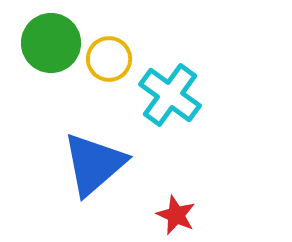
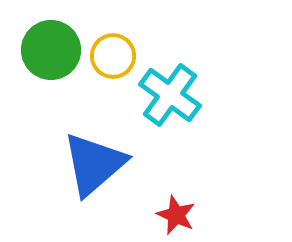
green circle: moved 7 px down
yellow circle: moved 4 px right, 3 px up
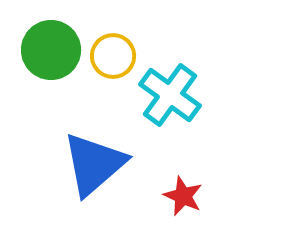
red star: moved 7 px right, 19 px up
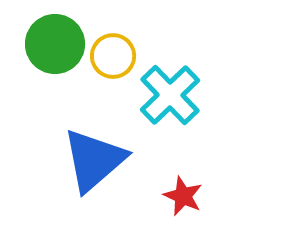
green circle: moved 4 px right, 6 px up
cyan cross: rotated 10 degrees clockwise
blue triangle: moved 4 px up
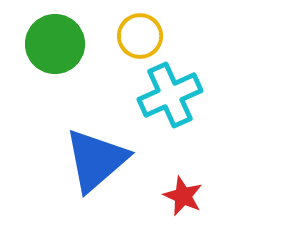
yellow circle: moved 27 px right, 20 px up
cyan cross: rotated 20 degrees clockwise
blue triangle: moved 2 px right
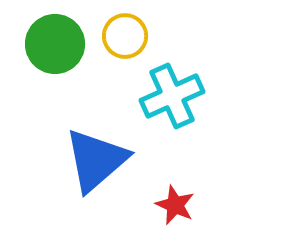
yellow circle: moved 15 px left
cyan cross: moved 2 px right, 1 px down
red star: moved 8 px left, 9 px down
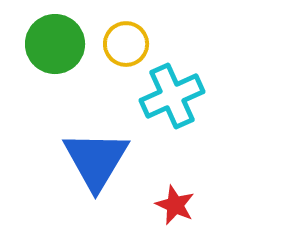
yellow circle: moved 1 px right, 8 px down
blue triangle: rotated 18 degrees counterclockwise
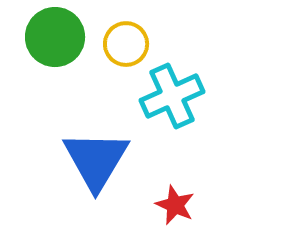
green circle: moved 7 px up
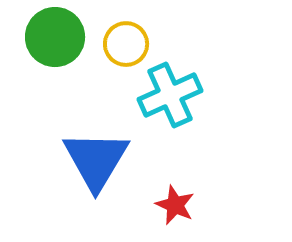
cyan cross: moved 2 px left, 1 px up
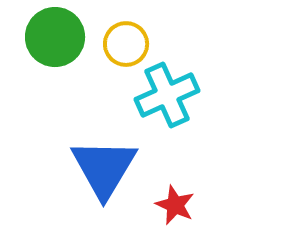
cyan cross: moved 3 px left
blue triangle: moved 8 px right, 8 px down
